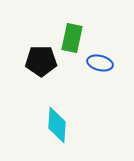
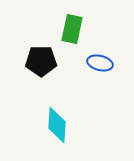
green rectangle: moved 9 px up
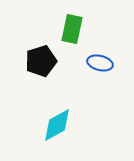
black pentagon: rotated 16 degrees counterclockwise
cyan diamond: rotated 57 degrees clockwise
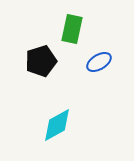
blue ellipse: moved 1 px left, 1 px up; rotated 45 degrees counterclockwise
